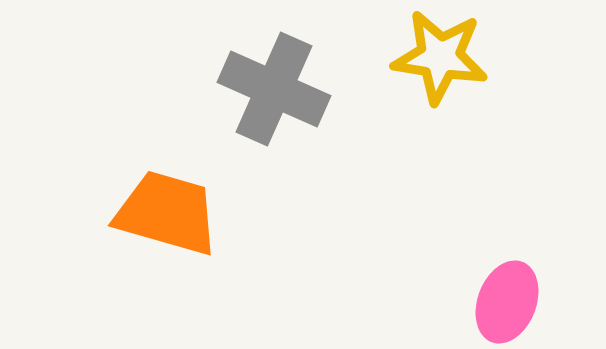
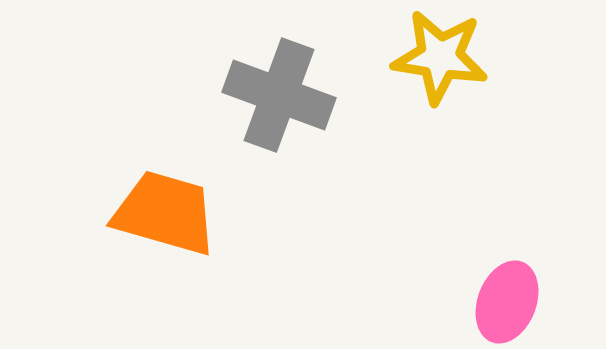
gray cross: moved 5 px right, 6 px down; rotated 4 degrees counterclockwise
orange trapezoid: moved 2 px left
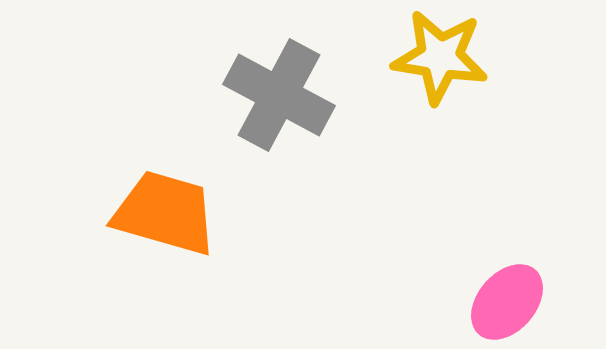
gray cross: rotated 8 degrees clockwise
pink ellipse: rotated 20 degrees clockwise
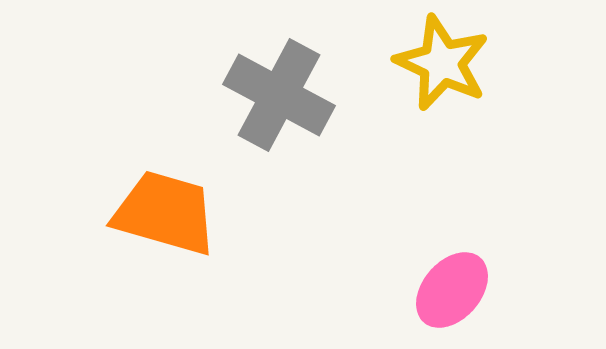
yellow star: moved 2 px right, 6 px down; rotated 16 degrees clockwise
pink ellipse: moved 55 px left, 12 px up
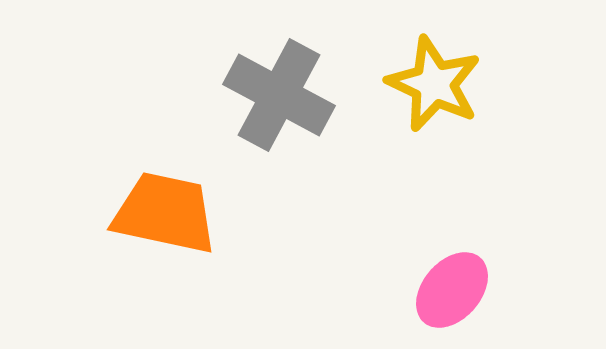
yellow star: moved 8 px left, 21 px down
orange trapezoid: rotated 4 degrees counterclockwise
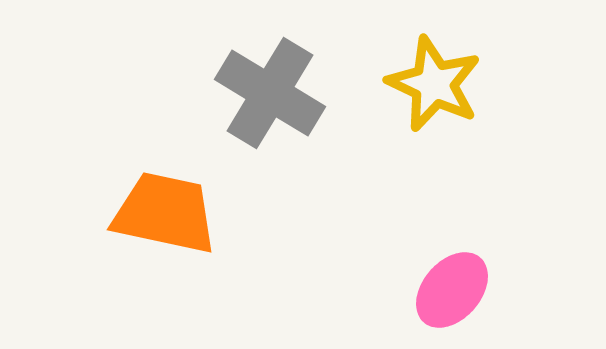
gray cross: moved 9 px left, 2 px up; rotated 3 degrees clockwise
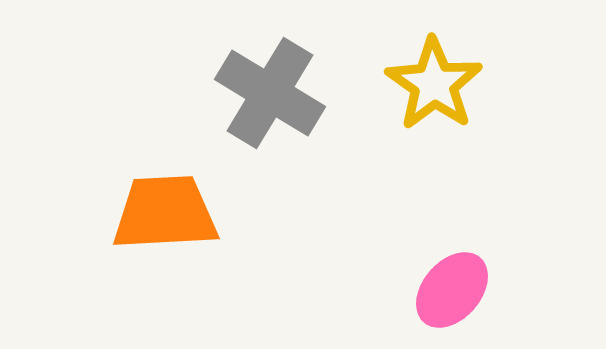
yellow star: rotated 10 degrees clockwise
orange trapezoid: rotated 15 degrees counterclockwise
